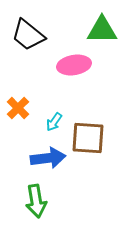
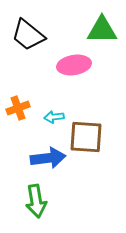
orange cross: rotated 25 degrees clockwise
cyan arrow: moved 5 px up; rotated 48 degrees clockwise
brown square: moved 2 px left, 1 px up
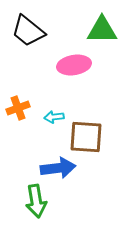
black trapezoid: moved 4 px up
blue arrow: moved 10 px right, 10 px down
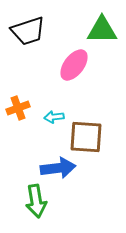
black trapezoid: rotated 57 degrees counterclockwise
pink ellipse: rotated 44 degrees counterclockwise
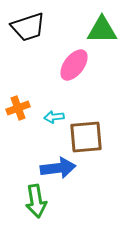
black trapezoid: moved 4 px up
brown square: rotated 9 degrees counterclockwise
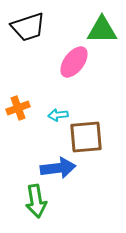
pink ellipse: moved 3 px up
cyan arrow: moved 4 px right, 2 px up
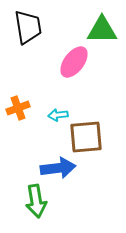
black trapezoid: rotated 81 degrees counterclockwise
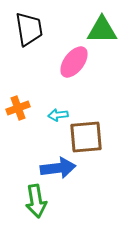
black trapezoid: moved 1 px right, 2 px down
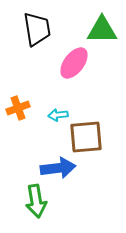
black trapezoid: moved 8 px right
pink ellipse: moved 1 px down
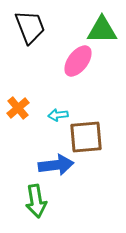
black trapezoid: moved 7 px left, 2 px up; rotated 12 degrees counterclockwise
pink ellipse: moved 4 px right, 2 px up
orange cross: rotated 20 degrees counterclockwise
blue arrow: moved 2 px left, 3 px up
